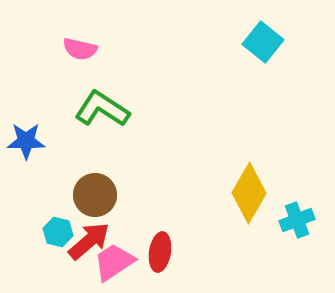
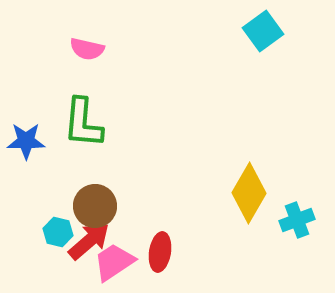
cyan square: moved 11 px up; rotated 15 degrees clockwise
pink semicircle: moved 7 px right
green L-shape: moved 19 px left, 14 px down; rotated 118 degrees counterclockwise
brown circle: moved 11 px down
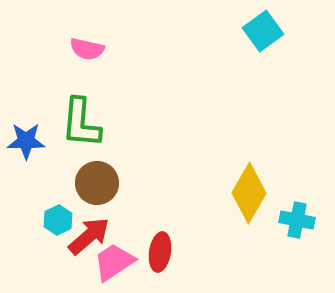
green L-shape: moved 2 px left
brown circle: moved 2 px right, 23 px up
cyan cross: rotated 32 degrees clockwise
cyan hexagon: moved 12 px up; rotated 20 degrees clockwise
red arrow: moved 5 px up
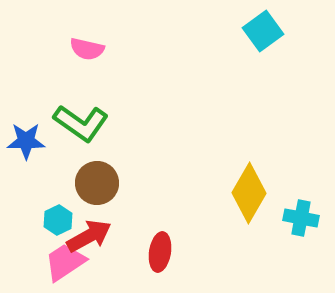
green L-shape: rotated 60 degrees counterclockwise
cyan cross: moved 4 px right, 2 px up
red arrow: rotated 12 degrees clockwise
pink trapezoid: moved 49 px left
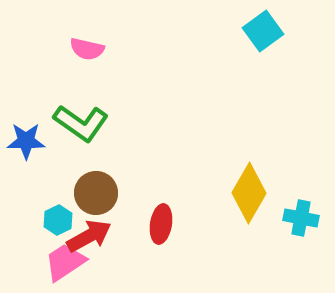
brown circle: moved 1 px left, 10 px down
red ellipse: moved 1 px right, 28 px up
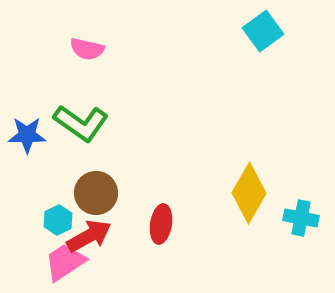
blue star: moved 1 px right, 6 px up
